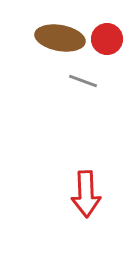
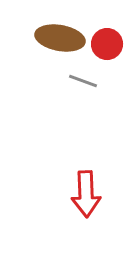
red circle: moved 5 px down
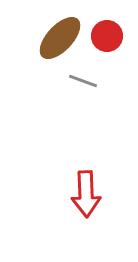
brown ellipse: rotated 57 degrees counterclockwise
red circle: moved 8 px up
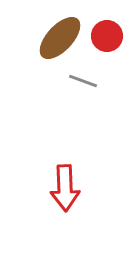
red arrow: moved 21 px left, 6 px up
